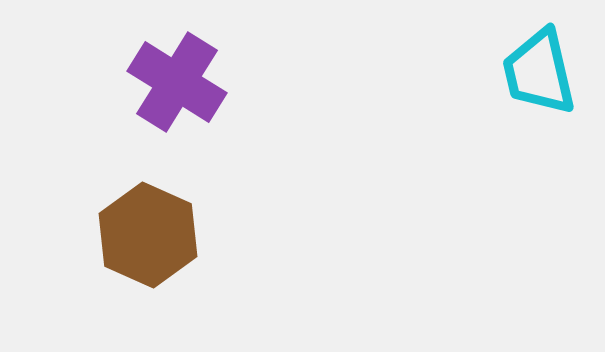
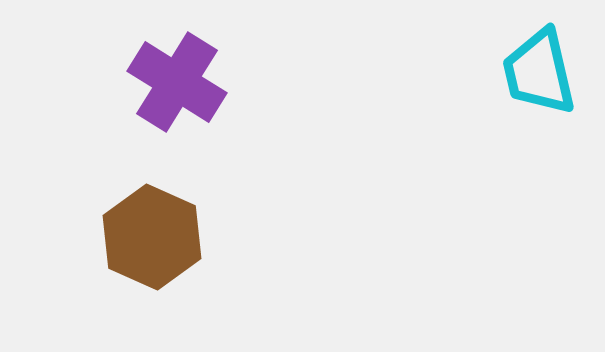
brown hexagon: moved 4 px right, 2 px down
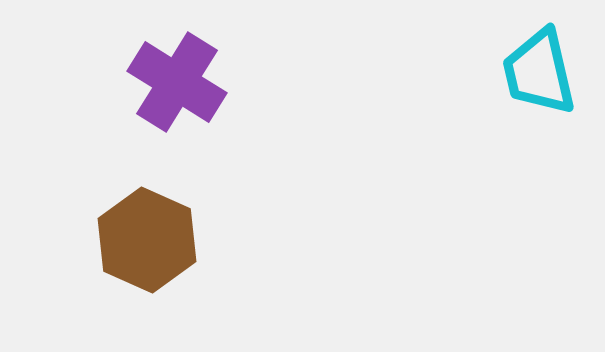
brown hexagon: moved 5 px left, 3 px down
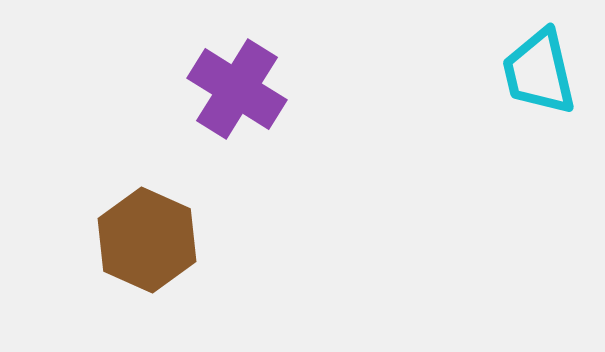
purple cross: moved 60 px right, 7 px down
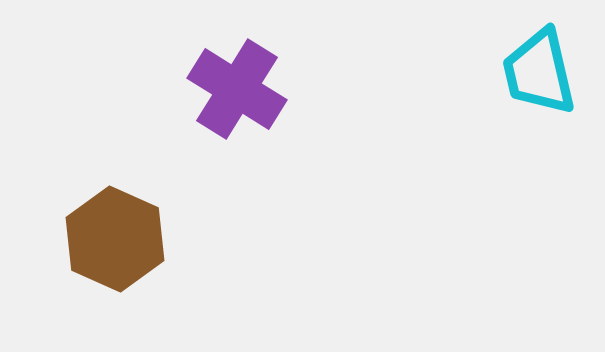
brown hexagon: moved 32 px left, 1 px up
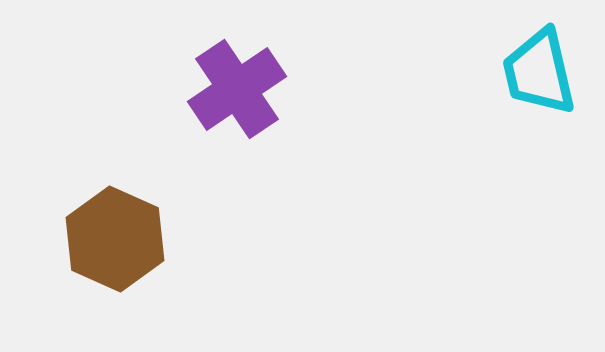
purple cross: rotated 24 degrees clockwise
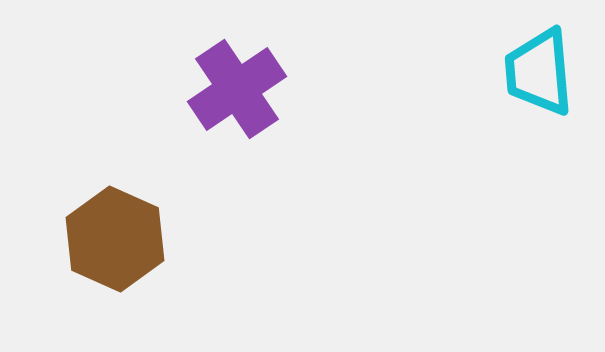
cyan trapezoid: rotated 8 degrees clockwise
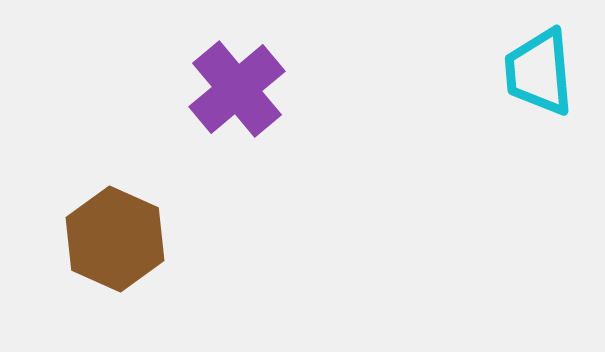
purple cross: rotated 6 degrees counterclockwise
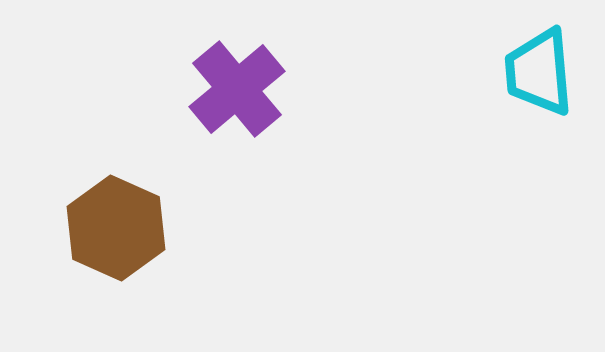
brown hexagon: moved 1 px right, 11 px up
